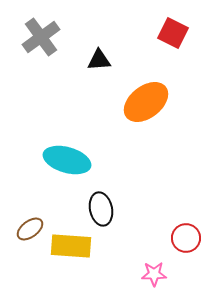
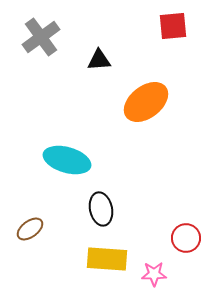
red square: moved 7 px up; rotated 32 degrees counterclockwise
yellow rectangle: moved 36 px right, 13 px down
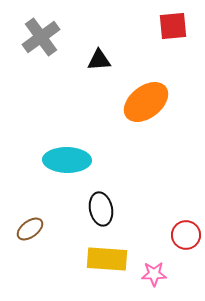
cyan ellipse: rotated 15 degrees counterclockwise
red circle: moved 3 px up
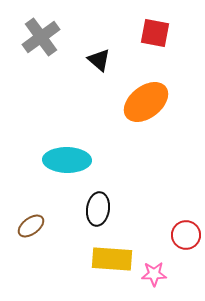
red square: moved 18 px left, 7 px down; rotated 16 degrees clockwise
black triangle: rotated 45 degrees clockwise
black ellipse: moved 3 px left; rotated 20 degrees clockwise
brown ellipse: moved 1 px right, 3 px up
yellow rectangle: moved 5 px right
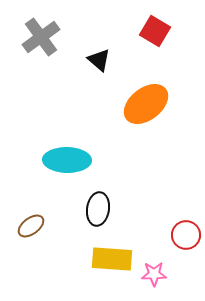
red square: moved 2 px up; rotated 20 degrees clockwise
orange ellipse: moved 2 px down
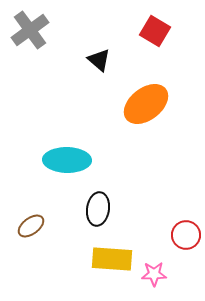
gray cross: moved 11 px left, 7 px up
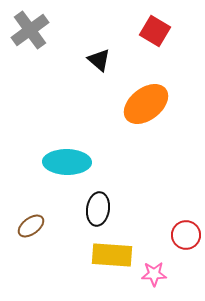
cyan ellipse: moved 2 px down
yellow rectangle: moved 4 px up
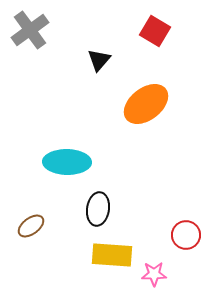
black triangle: rotated 30 degrees clockwise
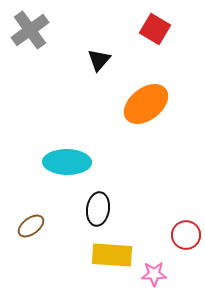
red square: moved 2 px up
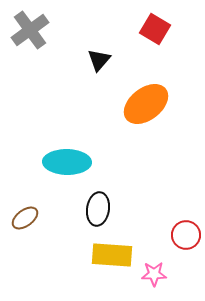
brown ellipse: moved 6 px left, 8 px up
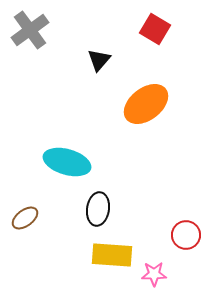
cyan ellipse: rotated 15 degrees clockwise
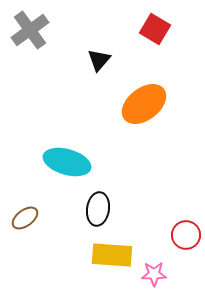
orange ellipse: moved 2 px left
